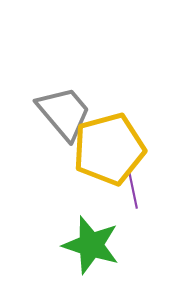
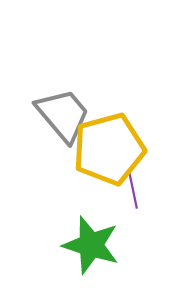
gray trapezoid: moved 1 px left, 2 px down
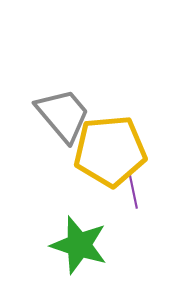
yellow pentagon: moved 1 px right, 2 px down; rotated 10 degrees clockwise
green star: moved 12 px left
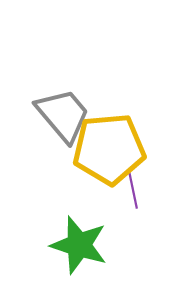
yellow pentagon: moved 1 px left, 2 px up
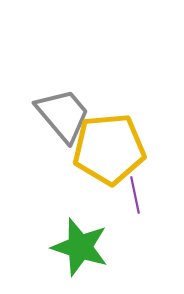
purple line: moved 2 px right, 5 px down
green star: moved 1 px right, 2 px down
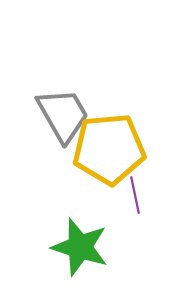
gray trapezoid: rotated 10 degrees clockwise
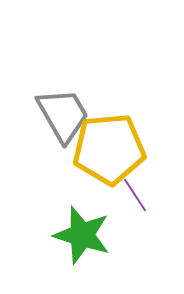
purple line: rotated 21 degrees counterclockwise
green star: moved 2 px right, 12 px up
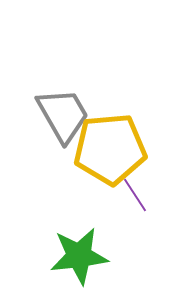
yellow pentagon: moved 1 px right
green star: moved 3 px left, 21 px down; rotated 24 degrees counterclockwise
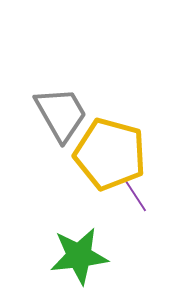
gray trapezoid: moved 2 px left, 1 px up
yellow pentagon: moved 5 px down; rotated 20 degrees clockwise
